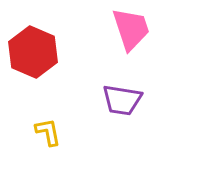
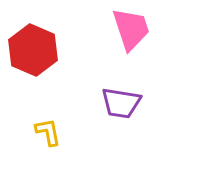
red hexagon: moved 2 px up
purple trapezoid: moved 1 px left, 3 px down
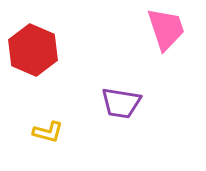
pink trapezoid: moved 35 px right
yellow L-shape: rotated 116 degrees clockwise
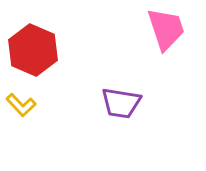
yellow L-shape: moved 27 px left, 27 px up; rotated 32 degrees clockwise
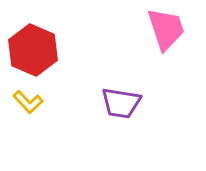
yellow L-shape: moved 7 px right, 3 px up
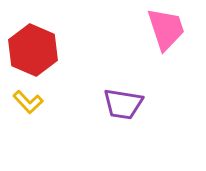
purple trapezoid: moved 2 px right, 1 px down
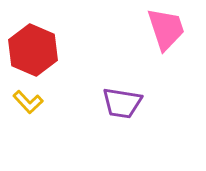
purple trapezoid: moved 1 px left, 1 px up
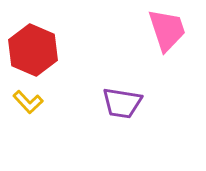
pink trapezoid: moved 1 px right, 1 px down
